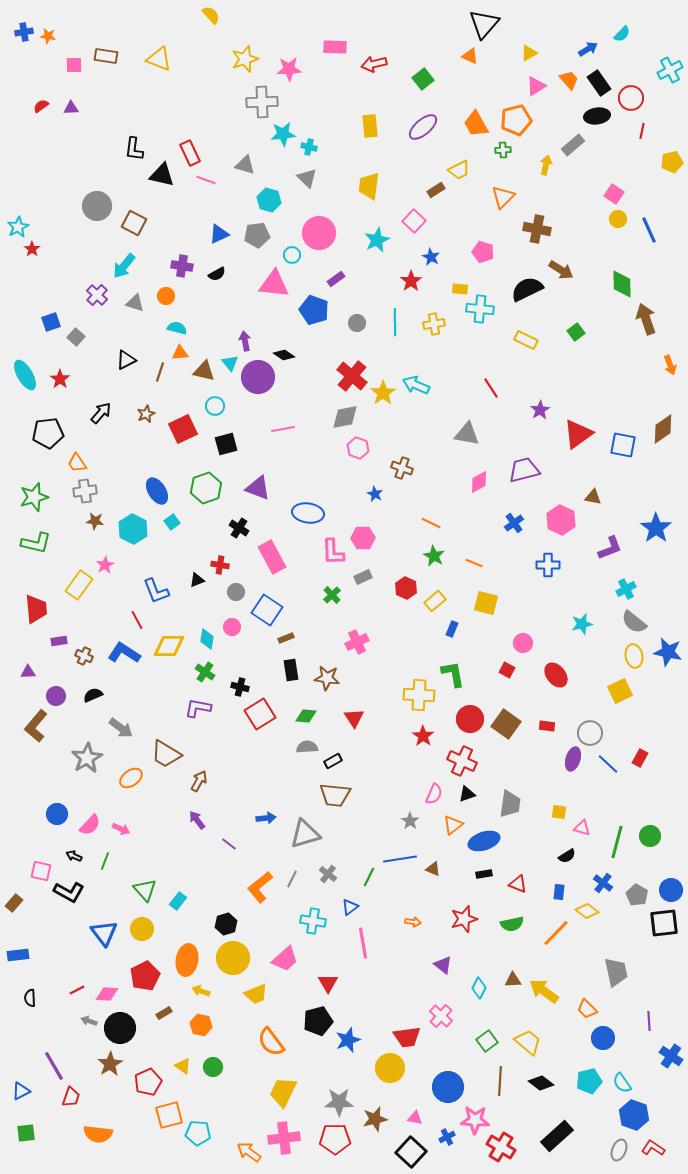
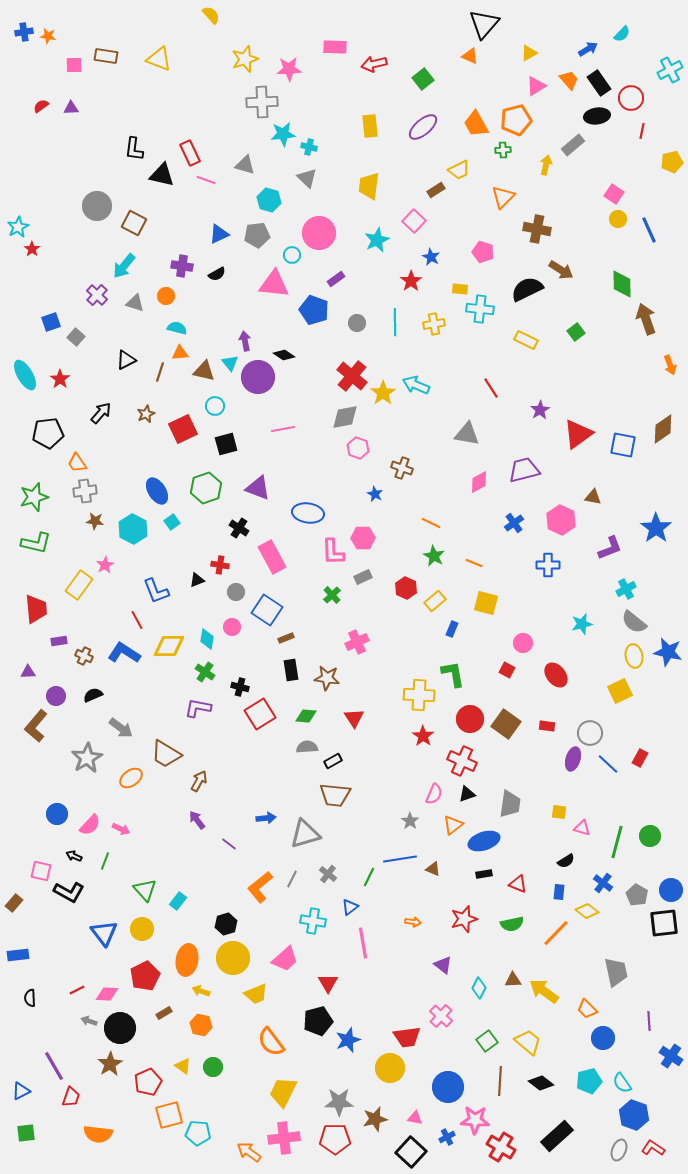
black semicircle at (567, 856): moved 1 px left, 5 px down
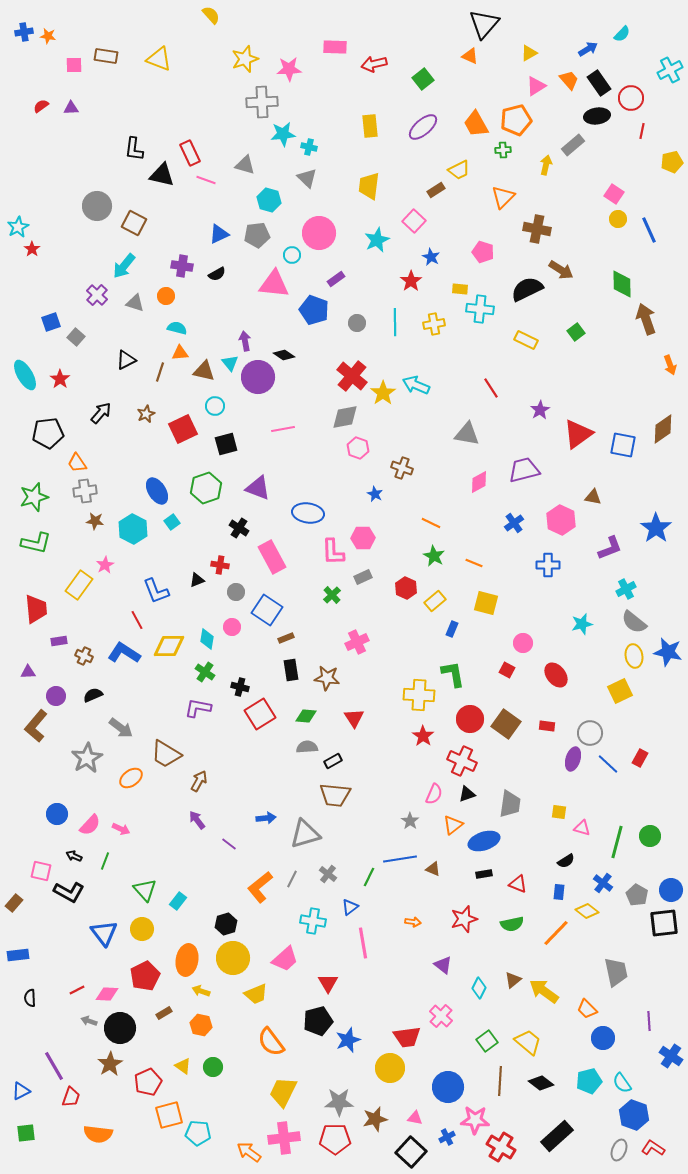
brown triangle at (513, 980): rotated 36 degrees counterclockwise
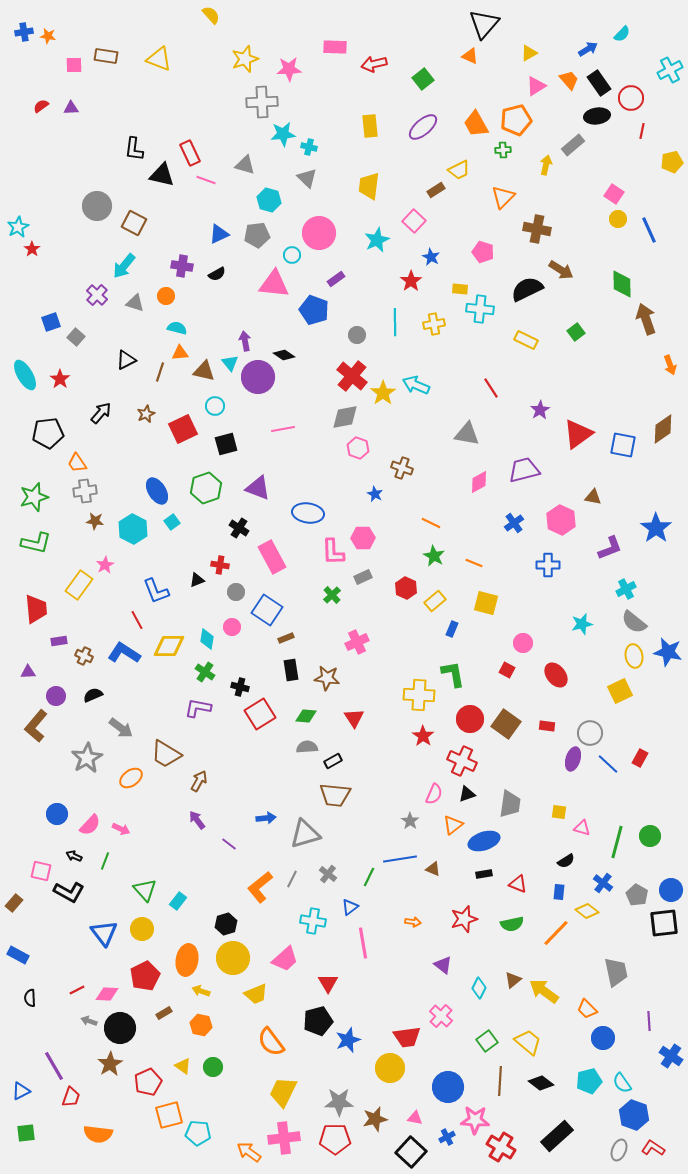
gray circle at (357, 323): moved 12 px down
blue rectangle at (18, 955): rotated 35 degrees clockwise
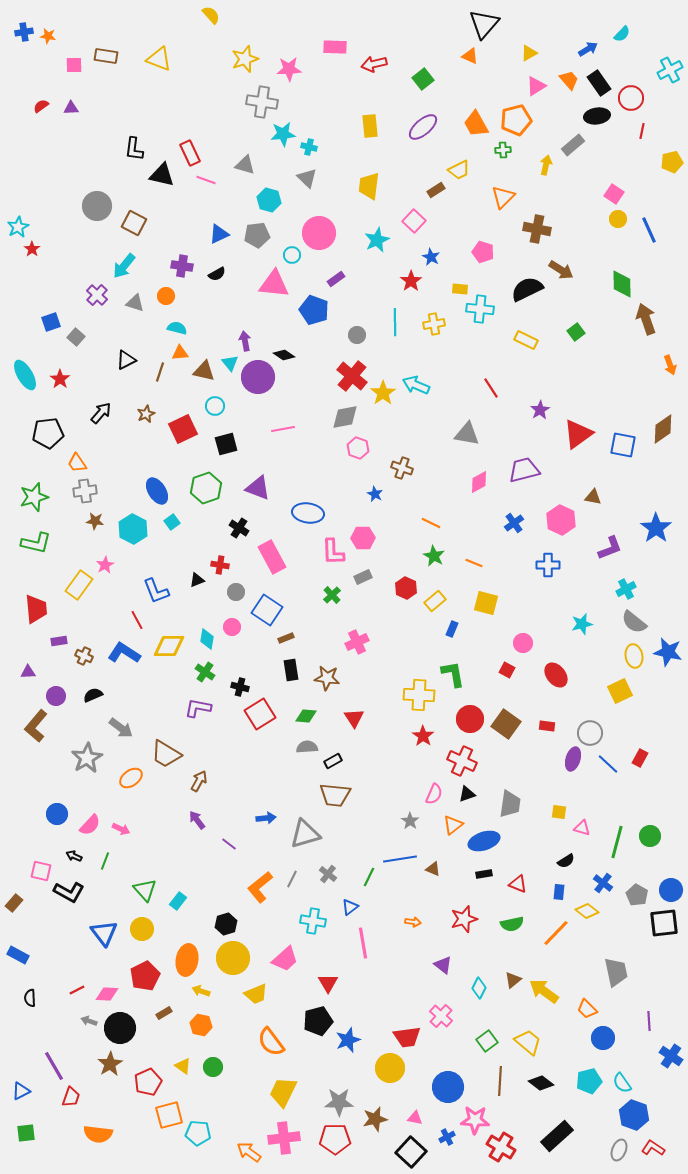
gray cross at (262, 102): rotated 12 degrees clockwise
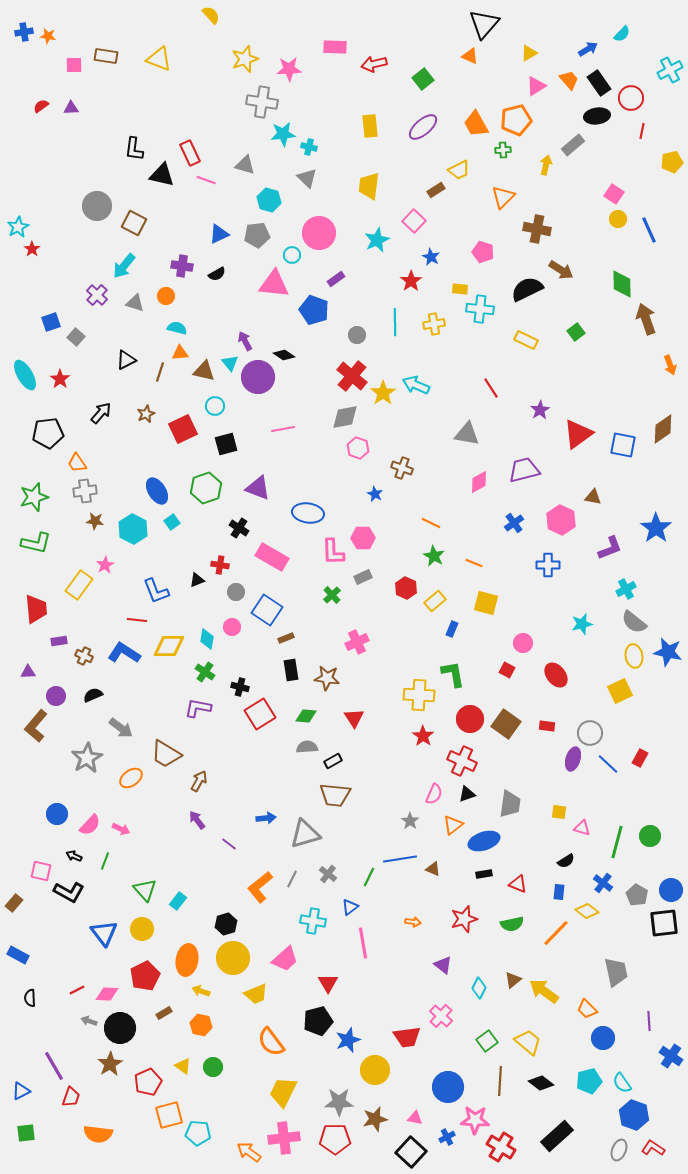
purple arrow at (245, 341): rotated 18 degrees counterclockwise
pink rectangle at (272, 557): rotated 32 degrees counterclockwise
red line at (137, 620): rotated 54 degrees counterclockwise
yellow circle at (390, 1068): moved 15 px left, 2 px down
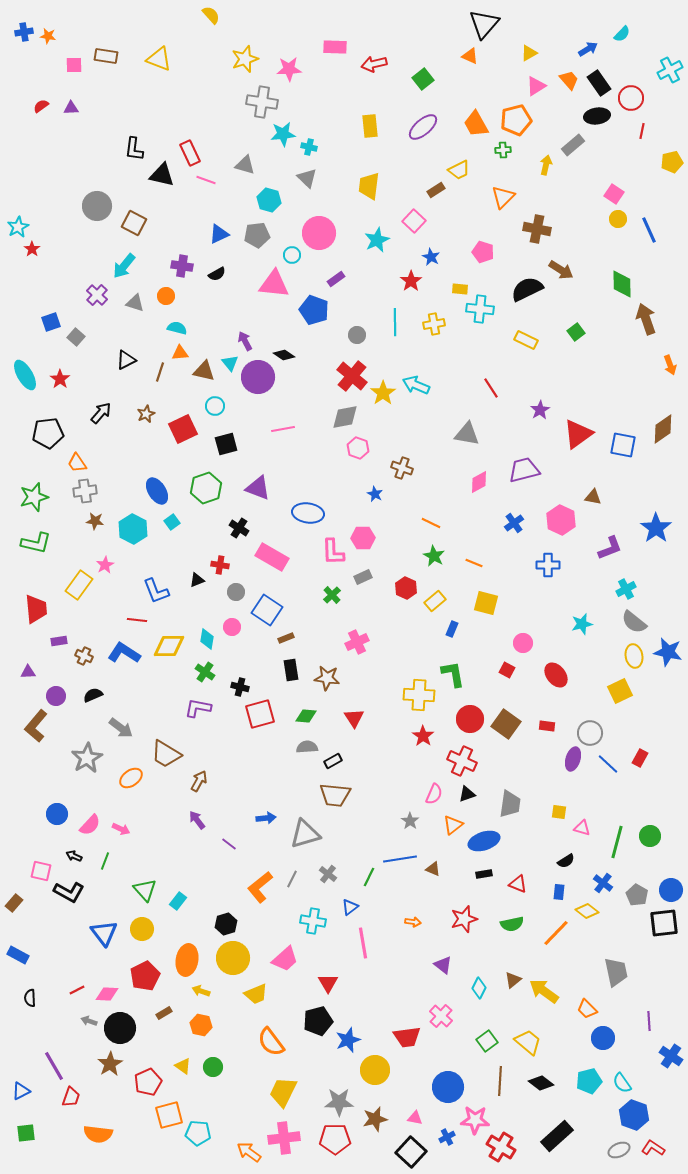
red square at (260, 714): rotated 16 degrees clockwise
gray ellipse at (619, 1150): rotated 45 degrees clockwise
